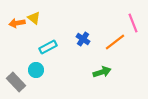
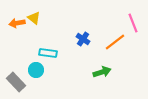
cyan rectangle: moved 6 px down; rotated 36 degrees clockwise
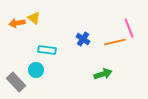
pink line: moved 4 px left, 5 px down
orange line: rotated 25 degrees clockwise
cyan rectangle: moved 1 px left, 3 px up
green arrow: moved 1 px right, 2 px down
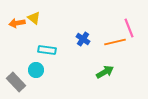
green arrow: moved 2 px right, 2 px up; rotated 12 degrees counterclockwise
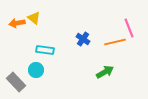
cyan rectangle: moved 2 px left
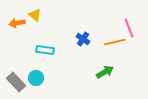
yellow triangle: moved 1 px right, 3 px up
cyan circle: moved 8 px down
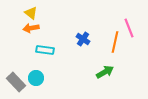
yellow triangle: moved 4 px left, 2 px up
orange arrow: moved 14 px right, 5 px down
orange line: rotated 65 degrees counterclockwise
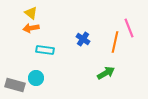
green arrow: moved 1 px right, 1 px down
gray rectangle: moved 1 px left, 3 px down; rotated 30 degrees counterclockwise
